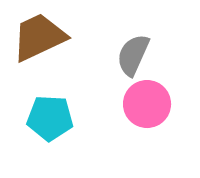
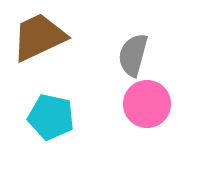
gray semicircle: rotated 9 degrees counterclockwise
cyan pentagon: moved 1 px right, 1 px up; rotated 9 degrees clockwise
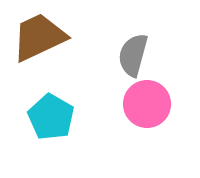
cyan pentagon: rotated 18 degrees clockwise
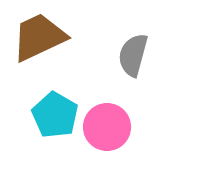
pink circle: moved 40 px left, 23 px down
cyan pentagon: moved 4 px right, 2 px up
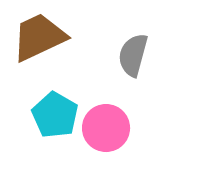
pink circle: moved 1 px left, 1 px down
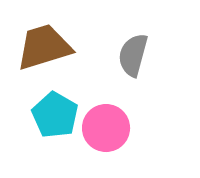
brown trapezoid: moved 5 px right, 10 px down; rotated 8 degrees clockwise
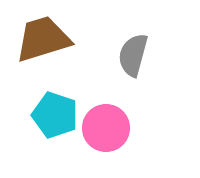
brown trapezoid: moved 1 px left, 8 px up
cyan pentagon: rotated 12 degrees counterclockwise
